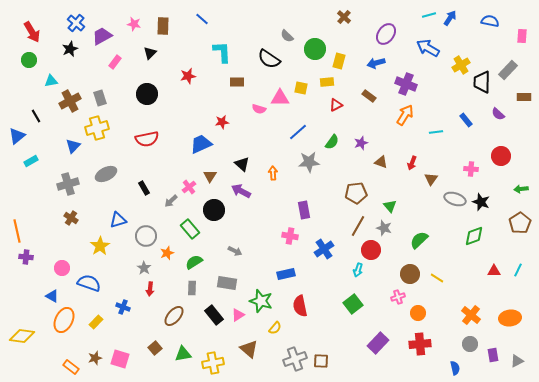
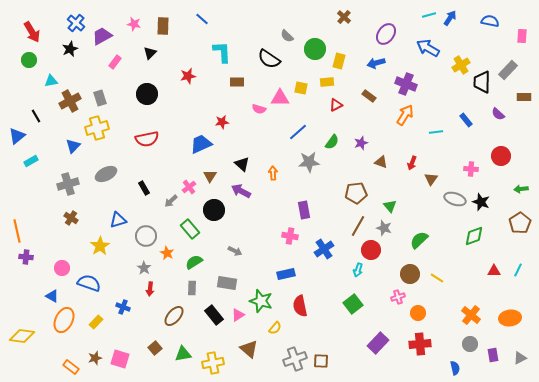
orange star at (167, 253): rotated 24 degrees counterclockwise
gray triangle at (517, 361): moved 3 px right, 3 px up
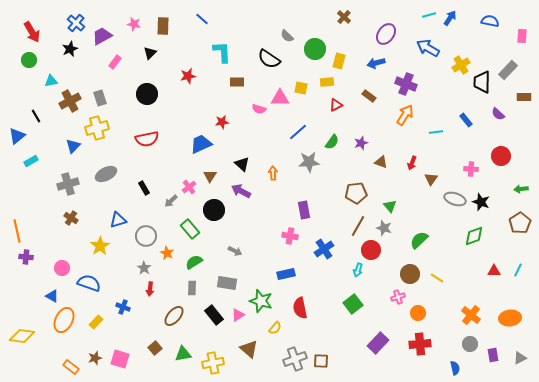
red semicircle at (300, 306): moved 2 px down
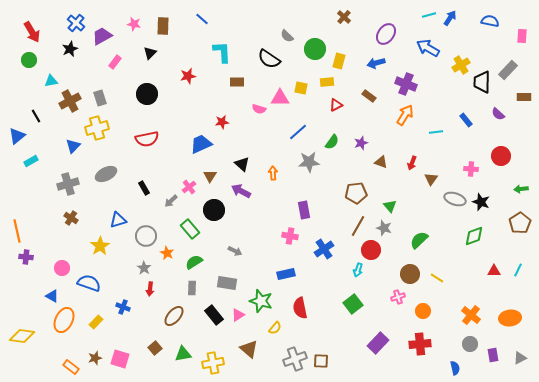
orange circle at (418, 313): moved 5 px right, 2 px up
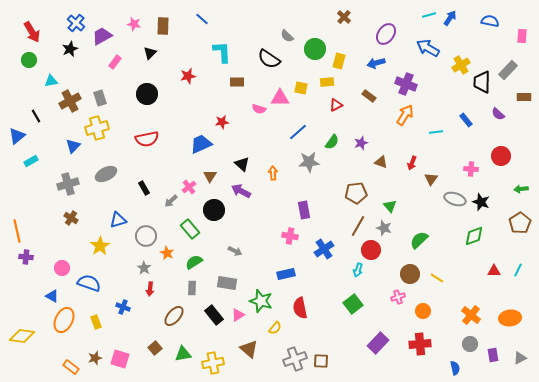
yellow rectangle at (96, 322): rotated 64 degrees counterclockwise
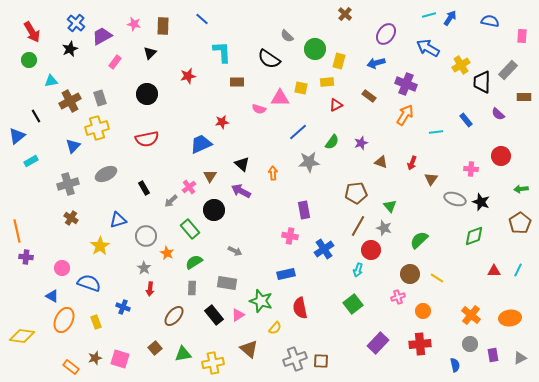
brown cross at (344, 17): moved 1 px right, 3 px up
blue semicircle at (455, 368): moved 3 px up
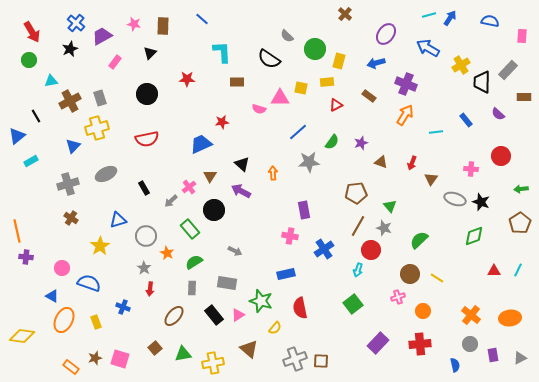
red star at (188, 76): moved 1 px left, 3 px down; rotated 14 degrees clockwise
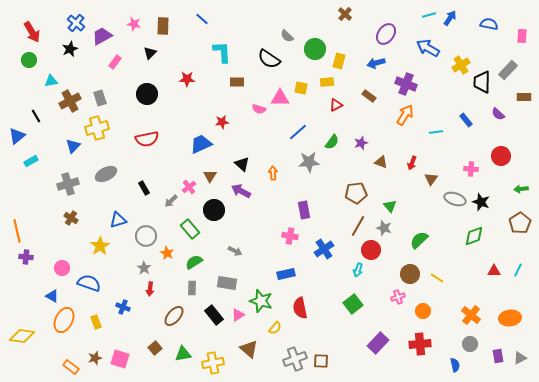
blue semicircle at (490, 21): moved 1 px left, 3 px down
purple rectangle at (493, 355): moved 5 px right, 1 px down
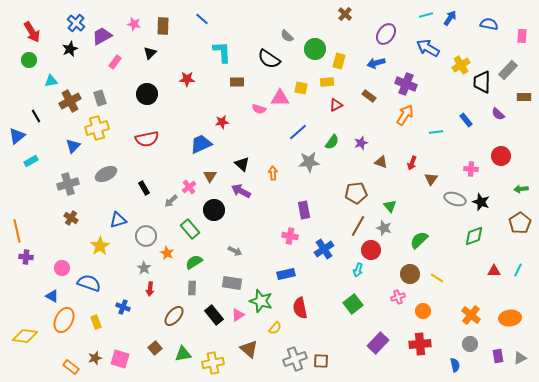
cyan line at (429, 15): moved 3 px left
gray rectangle at (227, 283): moved 5 px right
yellow diamond at (22, 336): moved 3 px right
